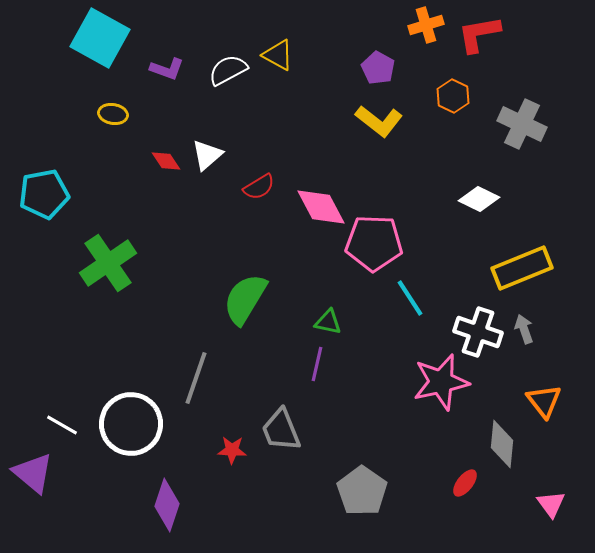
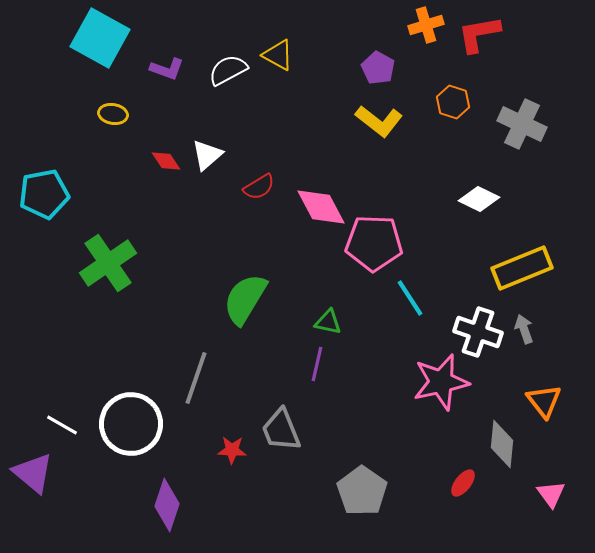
orange hexagon: moved 6 px down; rotated 8 degrees counterclockwise
red ellipse: moved 2 px left
pink triangle: moved 10 px up
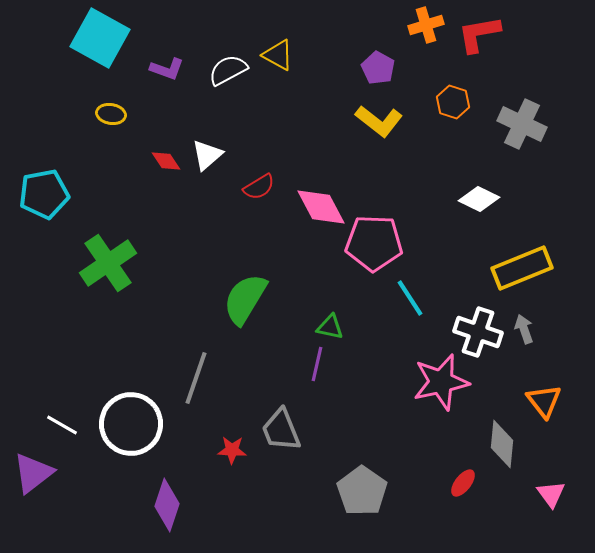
yellow ellipse: moved 2 px left
green triangle: moved 2 px right, 5 px down
purple triangle: rotated 42 degrees clockwise
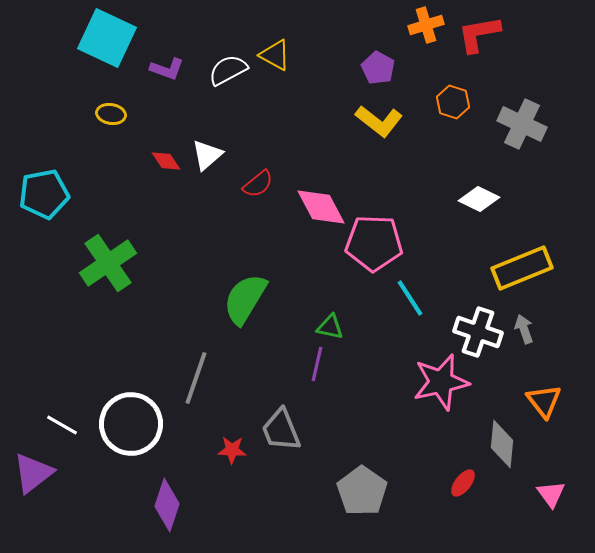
cyan square: moved 7 px right; rotated 4 degrees counterclockwise
yellow triangle: moved 3 px left
red semicircle: moved 1 px left, 3 px up; rotated 8 degrees counterclockwise
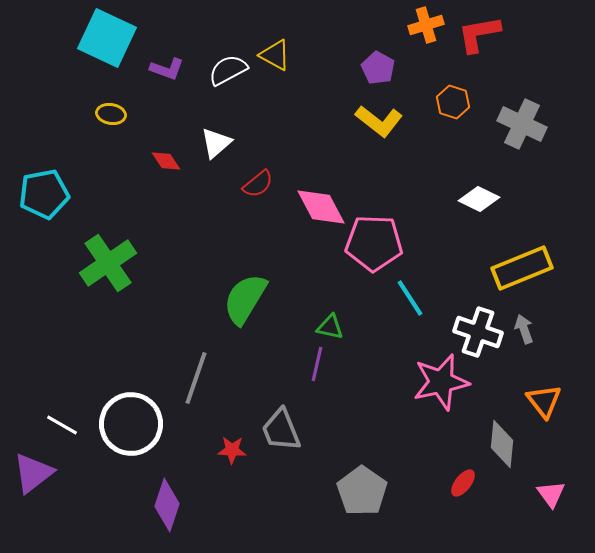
white triangle: moved 9 px right, 12 px up
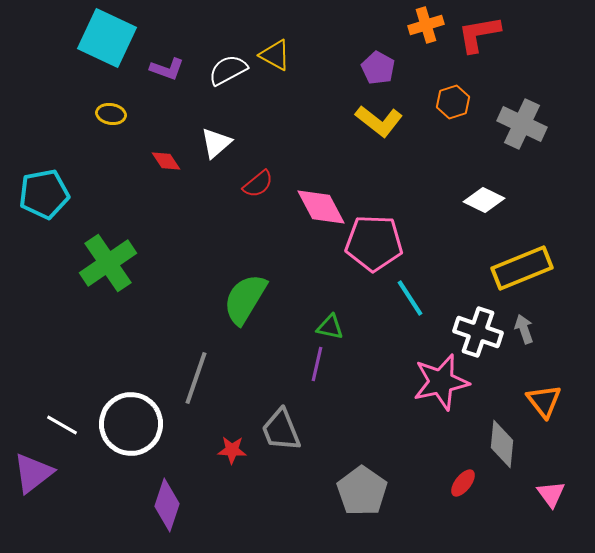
orange hexagon: rotated 24 degrees clockwise
white diamond: moved 5 px right, 1 px down
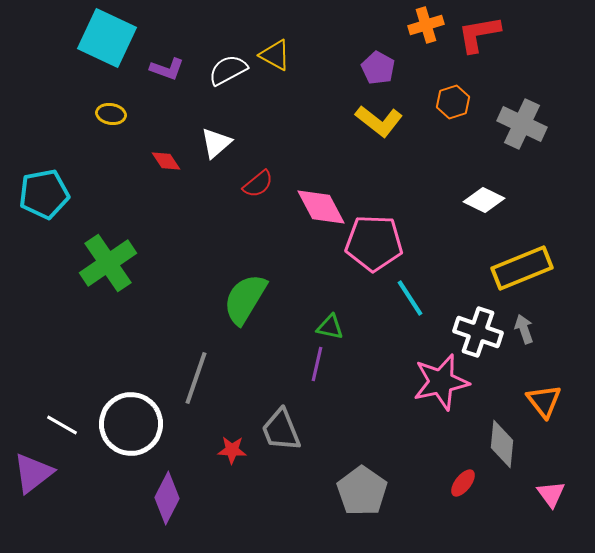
purple diamond: moved 7 px up; rotated 9 degrees clockwise
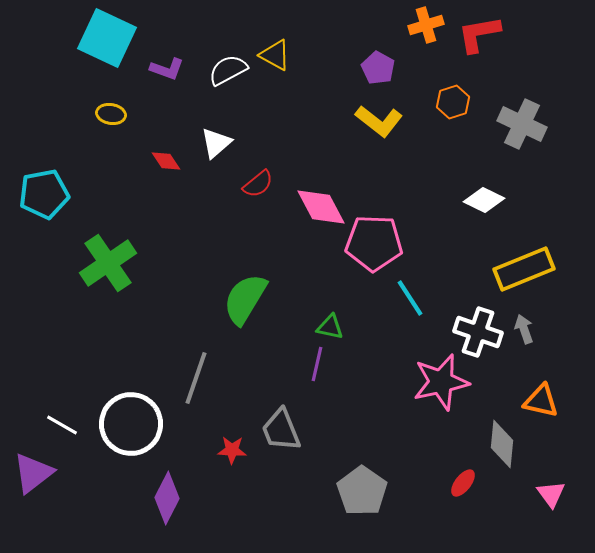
yellow rectangle: moved 2 px right, 1 px down
orange triangle: moved 3 px left; rotated 39 degrees counterclockwise
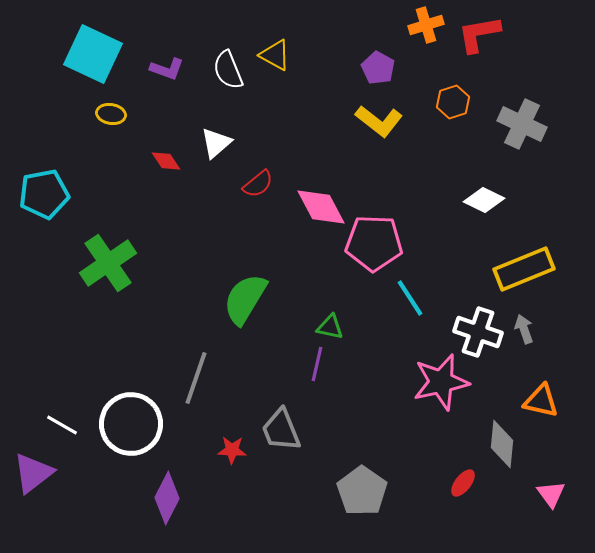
cyan square: moved 14 px left, 16 px down
white semicircle: rotated 84 degrees counterclockwise
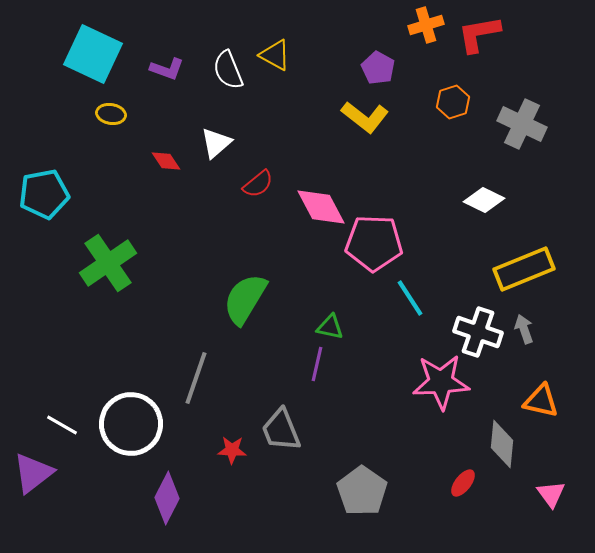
yellow L-shape: moved 14 px left, 4 px up
pink star: rotated 10 degrees clockwise
